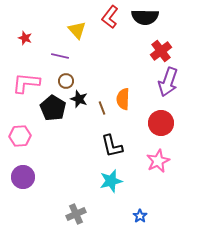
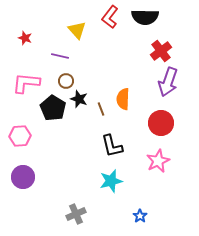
brown line: moved 1 px left, 1 px down
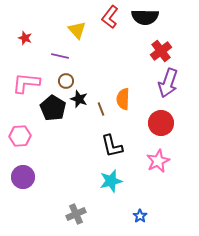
purple arrow: moved 1 px down
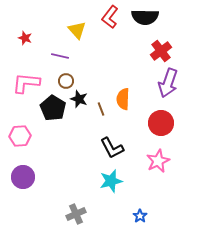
black L-shape: moved 2 px down; rotated 15 degrees counterclockwise
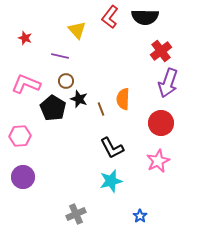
pink L-shape: moved 1 px down; rotated 16 degrees clockwise
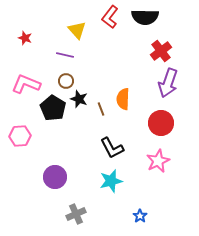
purple line: moved 5 px right, 1 px up
purple circle: moved 32 px right
